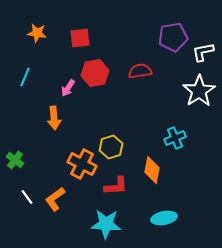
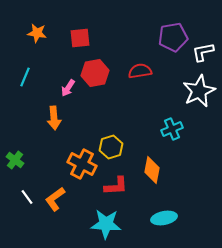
white star: rotated 8 degrees clockwise
cyan cross: moved 3 px left, 9 px up
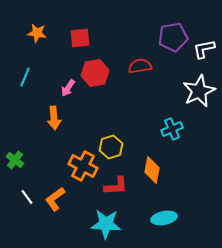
white L-shape: moved 1 px right, 3 px up
red semicircle: moved 5 px up
orange cross: moved 1 px right, 2 px down
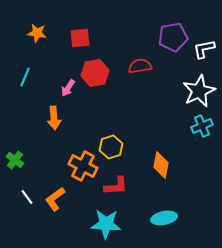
cyan cross: moved 30 px right, 3 px up
orange diamond: moved 9 px right, 5 px up
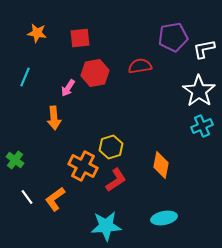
white star: rotated 12 degrees counterclockwise
red L-shape: moved 6 px up; rotated 30 degrees counterclockwise
cyan star: moved 2 px down; rotated 8 degrees counterclockwise
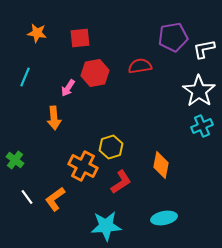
red L-shape: moved 5 px right, 2 px down
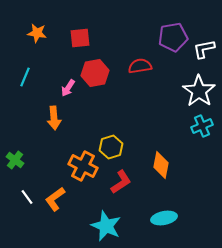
cyan star: rotated 28 degrees clockwise
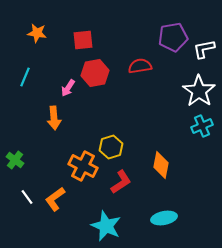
red square: moved 3 px right, 2 px down
